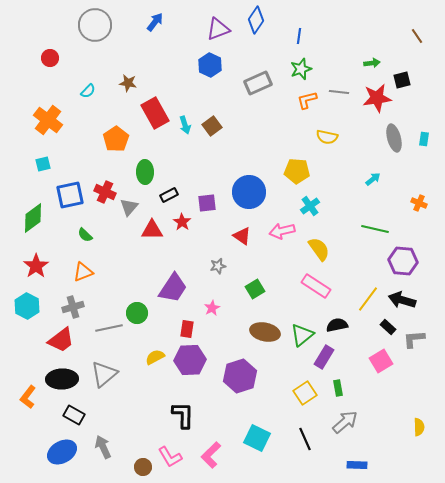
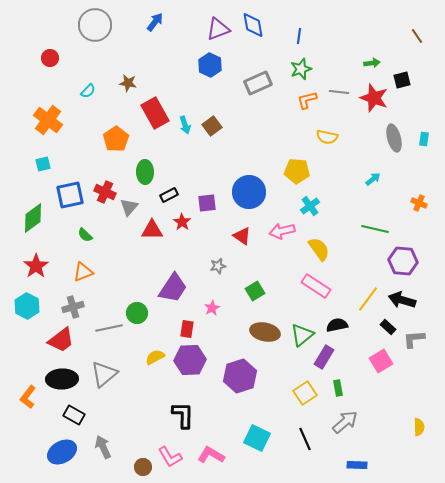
blue diamond at (256, 20): moved 3 px left, 5 px down; rotated 44 degrees counterclockwise
red star at (377, 98): moved 3 px left; rotated 28 degrees clockwise
green square at (255, 289): moved 2 px down
pink L-shape at (211, 455): rotated 76 degrees clockwise
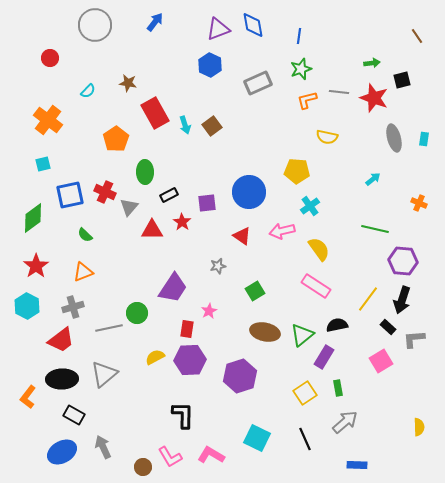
black arrow at (402, 300): rotated 88 degrees counterclockwise
pink star at (212, 308): moved 3 px left, 3 px down
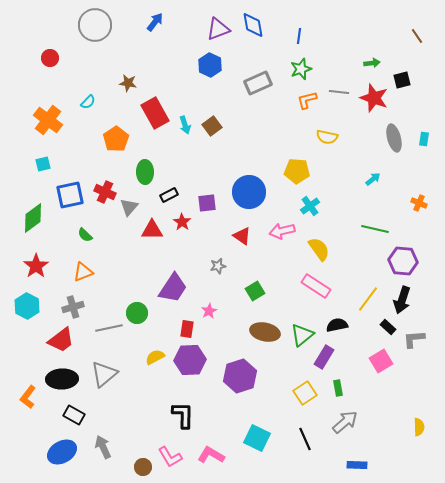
cyan semicircle at (88, 91): moved 11 px down
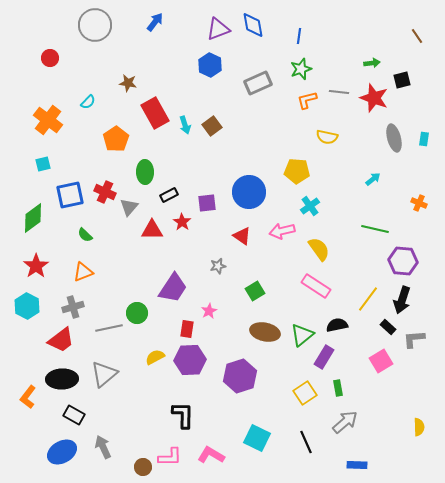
black line at (305, 439): moved 1 px right, 3 px down
pink L-shape at (170, 457): rotated 60 degrees counterclockwise
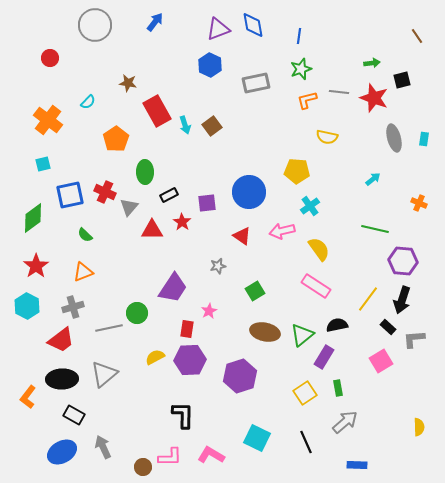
gray rectangle at (258, 83): moved 2 px left; rotated 12 degrees clockwise
red rectangle at (155, 113): moved 2 px right, 2 px up
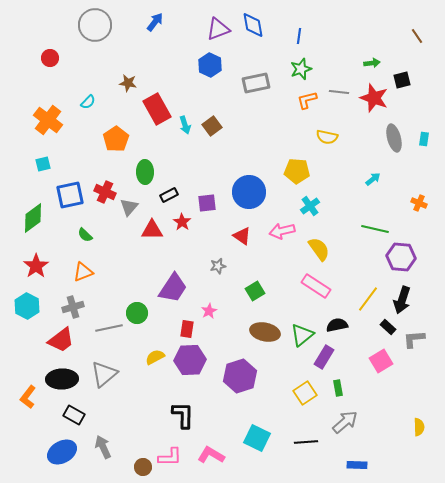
red rectangle at (157, 111): moved 2 px up
purple hexagon at (403, 261): moved 2 px left, 4 px up
black line at (306, 442): rotated 70 degrees counterclockwise
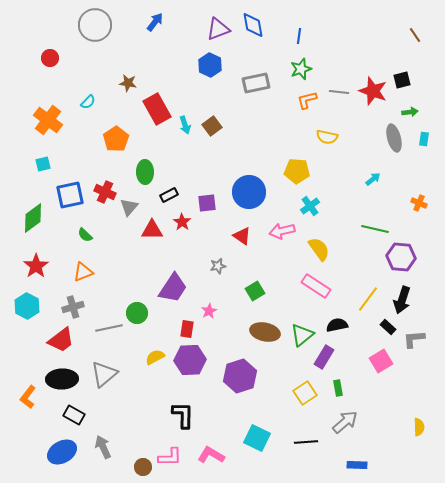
brown line at (417, 36): moved 2 px left, 1 px up
green arrow at (372, 63): moved 38 px right, 49 px down
red star at (374, 98): moved 1 px left, 7 px up
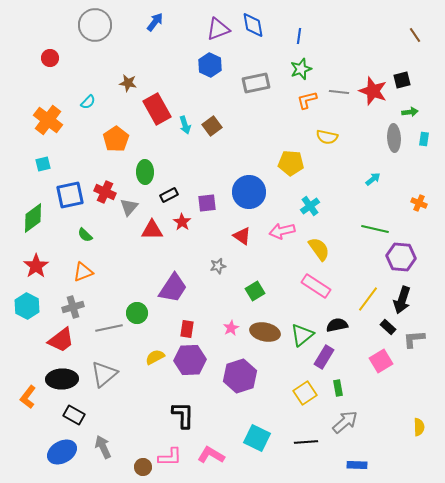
gray ellipse at (394, 138): rotated 12 degrees clockwise
yellow pentagon at (297, 171): moved 6 px left, 8 px up
pink star at (209, 311): moved 22 px right, 17 px down
